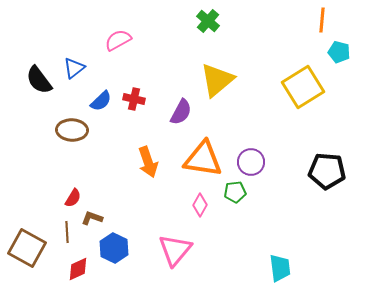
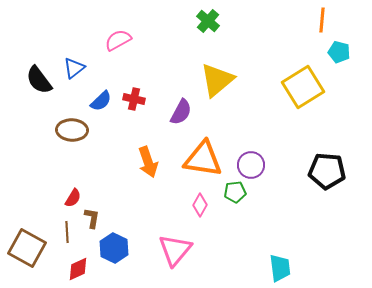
purple circle: moved 3 px down
brown L-shape: rotated 80 degrees clockwise
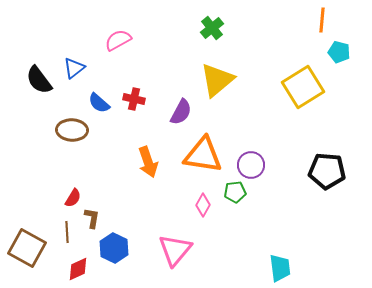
green cross: moved 4 px right, 7 px down; rotated 10 degrees clockwise
blue semicircle: moved 2 px left, 2 px down; rotated 85 degrees clockwise
orange triangle: moved 4 px up
pink diamond: moved 3 px right
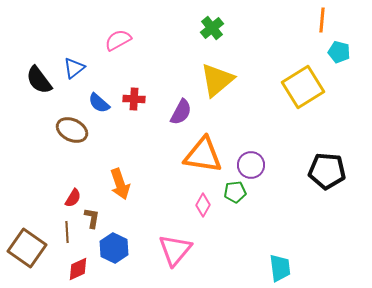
red cross: rotated 10 degrees counterclockwise
brown ellipse: rotated 24 degrees clockwise
orange arrow: moved 28 px left, 22 px down
brown square: rotated 6 degrees clockwise
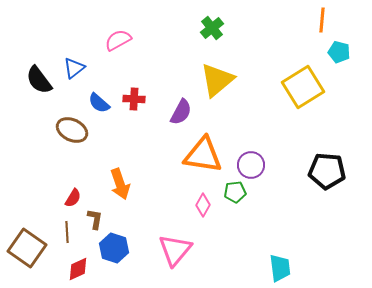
brown L-shape: moved 3 px right, 1 px down
blue hexagon: rotated 8 degrees counterclockwise
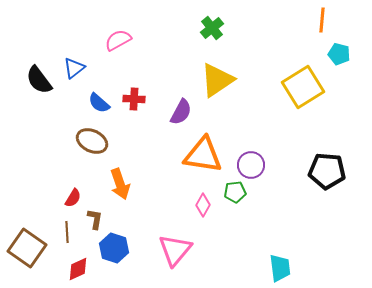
cyan pentagon: moved 2 px down
yellow triangle: rotated 6 degrees clockwise
brown ellipse: moved 20 px right, 11 px down
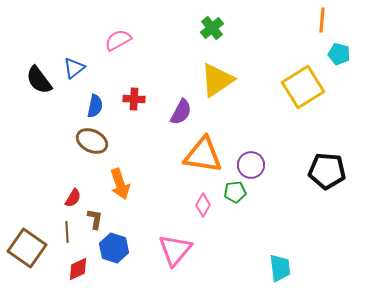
blue semicircle: moved 4 px left, 3 px down; rotated 120 degrees counterclockwise
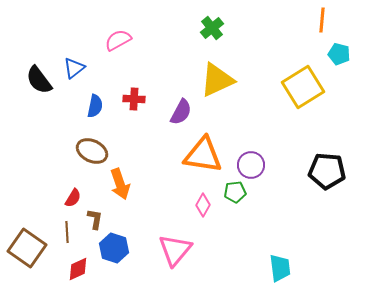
yellow triangle: rotated 9 degrees clockwise
brown ellipse: moved 10 px down
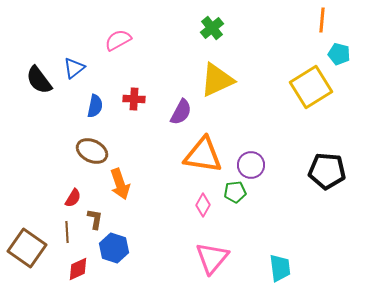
yellow square: moved 8 px right
pink triangle: moved 37 px right, 8 px down
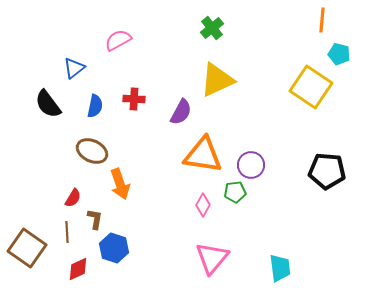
black semicircle: moved 9 px right, 24 px down
yellow square: rotated 24 degrees counterclockwise
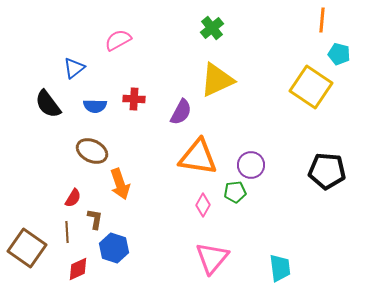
blue semicircle: rotated 80 degrees clockwise
orange triangle: moved 5 px left, 2 px down
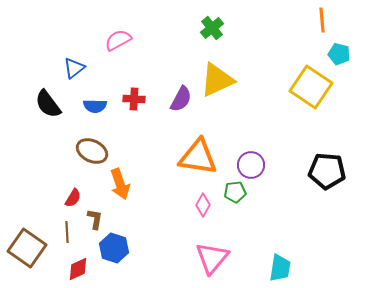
orange line: rotated 10 degrees counterclockwise
purple semicircle: moved 13 px up
cyan trapezoid: rotated 16 degrees clockwise
